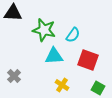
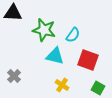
cyan triangle: moved 1 px right; rotated 18 degrees clockwise
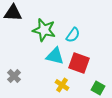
red square: moved 9 px left, 3 px down
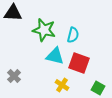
cyan semicircle: rotated 21 degrees counterclockwise
